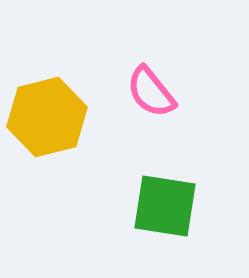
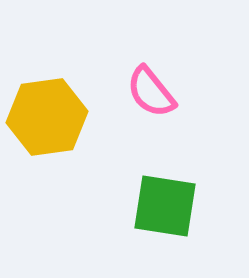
yellow hexagon: rotated 6 degrees clockwise
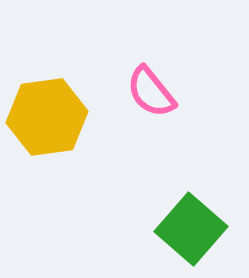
green square: moved 26 px right, 23 px down; rotated 32 degrees clockwise
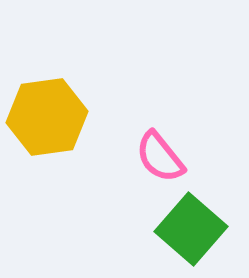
pink semicircle: moved 9 px right, 65 px down
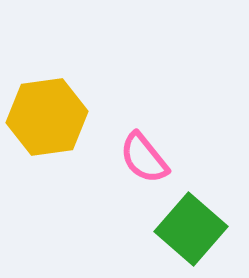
pink semicircle: moved 16 px left, 1 px down
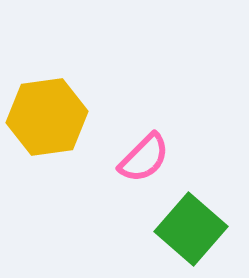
pink semicircle: rotated 96 degrees counterclockwise
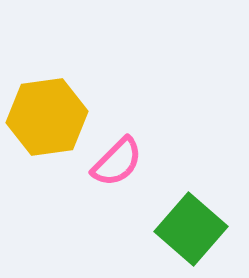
pink semicircle: moved 27 px left, 4 px down
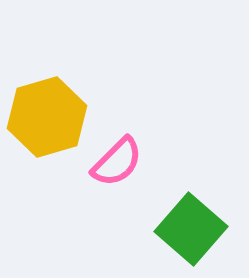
yellow hexagon: rotated 8 degrees counterclockwise
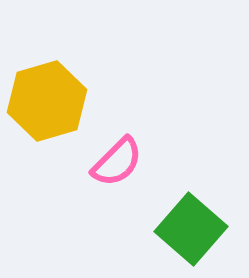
yellow hexagon: moved 16 px up
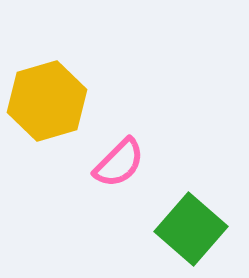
pink semicircle: moved 2 px right, 1 px down
